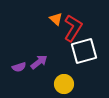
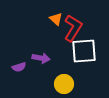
white square: rotated 12 degrees clockwise
purple arrow: moved 2 px right, 4 px up; rotated 48 degrees clockwise
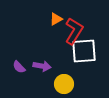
orange triangle: rotated 48 degrees clockwise
red L-shape: moved 1 px right, 3 px down
purple arrow: moved 1 px right, 8 px down
purple semicircle: rotated 64 degrees clockwise
